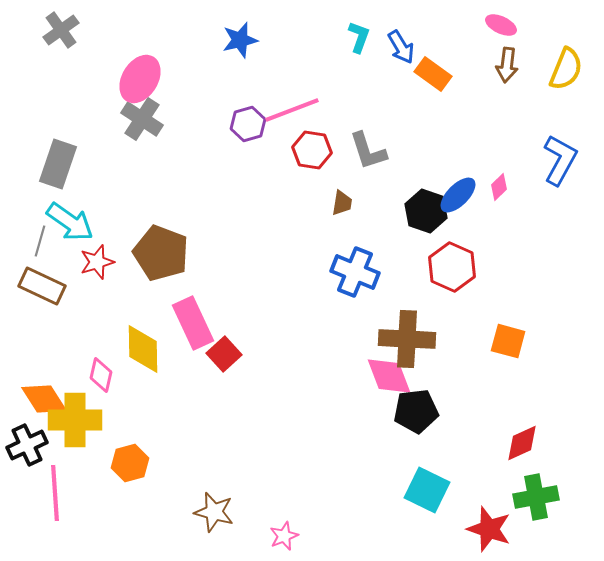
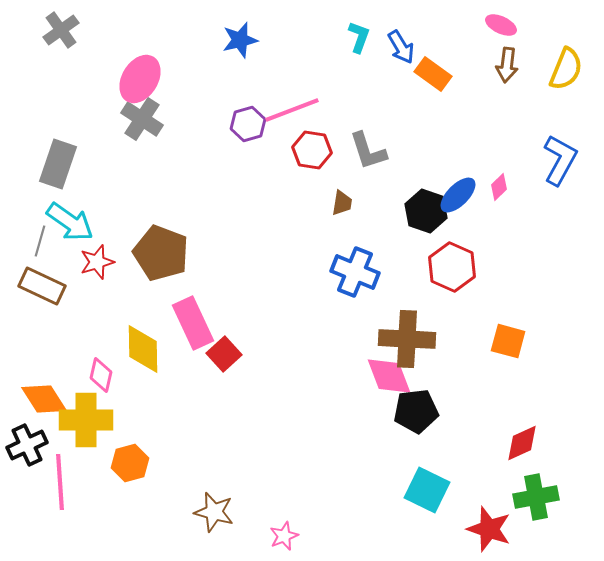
yellow cross at (75, 420): moved 11 px right
pink line at (55, 493): moved 5 px right, 11 px up
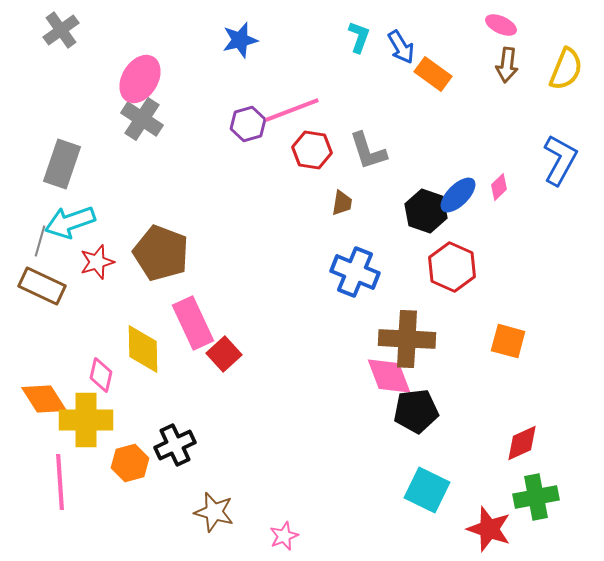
gray rectangle at (58, 164): moved 4 px right
cyan arrow at (70, 222): rotated 126 degrees clockwise
black cross at (27, 445): moved 148 px right
